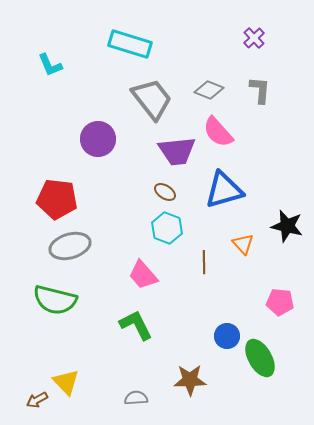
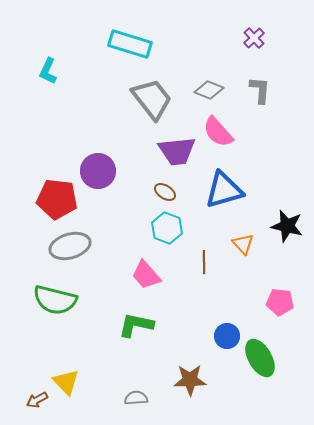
cyan L-shape: moved 2 px left, 6 px down; rotated 48 degrees clockwise
purple circle: moved 32 px down
pink trapezoid: moved 3 px right
green L-shape: rotated 51 degrees counterclockwise
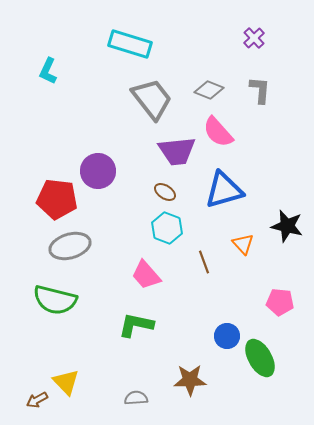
brown line: rotated 20 degrees counterclockwise
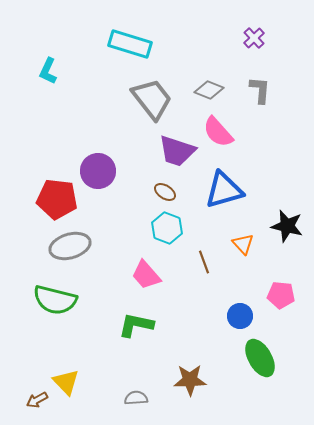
purple trapezoid: rotated 24 degrees clockwise
pink pentagon: moved 1 px right, 7 px up
blue circle: moved 13 px right, 20 px up
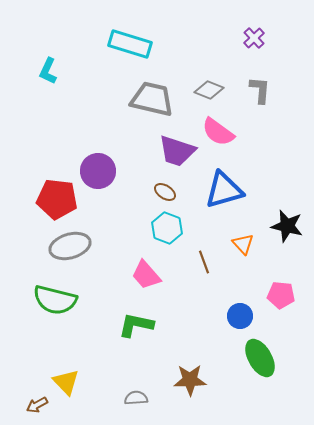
gray trapezoid: rotated 39 degrees counterclockwise
pink semicircle: rotated 12 degrees counterclockwise
brown arrow: moved 5 px down
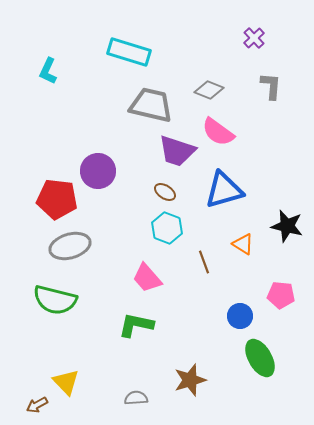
cyan rectangle: moved 1 px left, 8 px down
gray L-shape: moved 11 px right, 4 px up
gray trapezoid: moved 1 px left, 6 px down
orange triangle: rotated 15 degrees counterclockwise
pink trapezoid: moved 1 px right, 3 px down
brown star: rotated 16 degrees counterclockwise
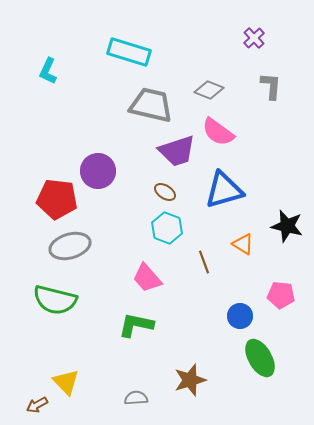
purple trapezoid: rotated 36 degrees counterclockwise
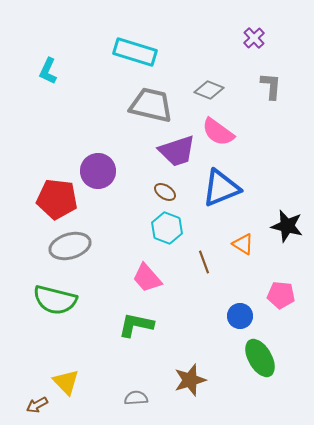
cyan rectangle: moved 6 px right
blue triangle: moved 3 px left, 2 px up; rotated 6 degrees counterclockwise
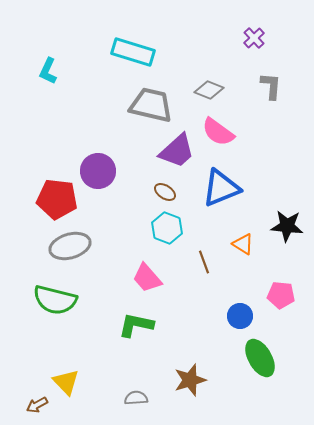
cyan rectangle: moved 2 px left
purple trapezoid: rotated 24 degrees counterclockwise
black star: rotated 8 degrees counterclockwise
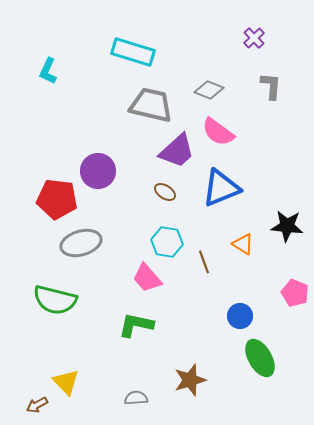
cyan hexagon: moved 14 px down; rotated 12 degrees counterclockwise
gray ellipse: moved 11 px right, 3 px up
pink pentagon: moved 14 px right, 2 px up; rotated 16 degrees clockwise
